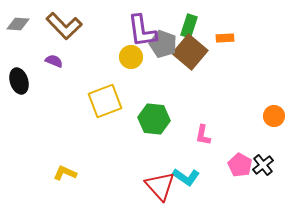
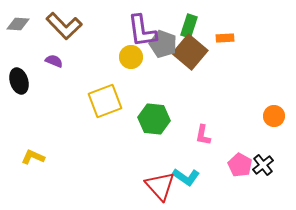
yellow L-shape: moved 32 px left, 16 px up
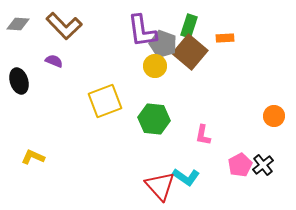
yellow circle: moved 24 px right, 9 px down
pink pentagon: rotated 15 degrees clockwise
